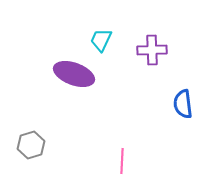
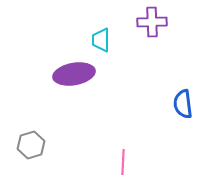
cyan trapezoid: rotated 25 degrees counterclockwise
purple cross: moved 28 px up
purple ellipse: rotated 30 degrees counterclockwise
pink line: moved 1 px right, 1 px down
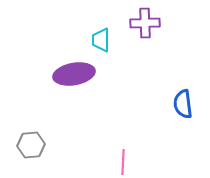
purple cross: moved 7 px left, 1 px down
gray hexagon: rotated 12 degrees clockwise
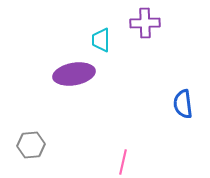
pink line: rotated 10 degrees clockwise
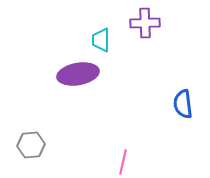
purple ellipse: moved 4 px right
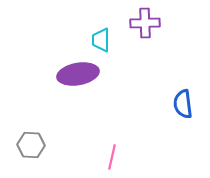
gray hexagon: rotated 8 degrees clockwise
pink line: moved 11 px left, 5 px up
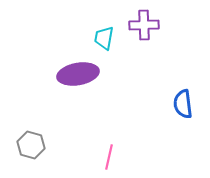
purple cross: moved 1 px left, 2 px down
cyan trapezoid: moved 3 px right, 2 px up; rotated 10 degrees clockwise
gray hexagon: rotated 12 degrees clockwise
pink line: moved 3 px left
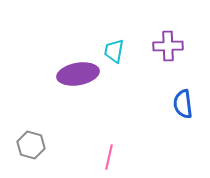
purple cross: moved 24 px right, 21 px down
cyan trapezoid: moved 10 px right, 13 px down
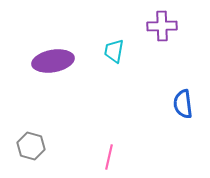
purple cross: moved 6 px left, 20 px up
purple ellipse: moved 25 px left, 13 px up
gray hexagon: moved 1 px down
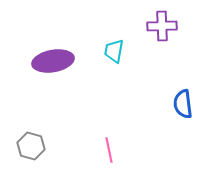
pink line: moved 7 px up; rotated 25 degrees counterclockwise
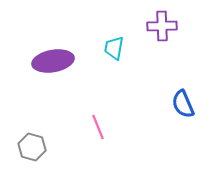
cyan trapezoid: moved 3 px up
blue semicircle: rotated 16 degrees counterclockwise
gray hexagon: moved 1 px right, 1 px down
pink line: moved 11 px left, 23 px up; rotated 10 degrees counterclockwise
